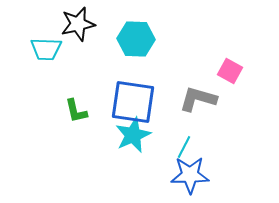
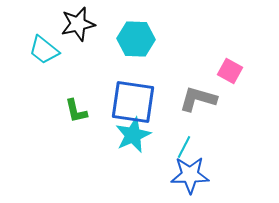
cyan trapezoid: moved 2 px left, 1 px down; rotated 36 degrees clockwise
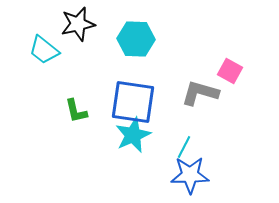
gray L-shape: moved 2 px right, 6 px up
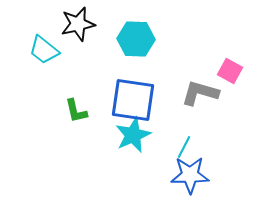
blue square: moved 2 px up
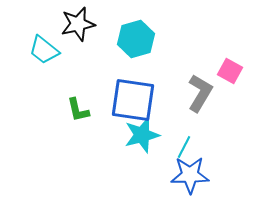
cyan hexagon: rotated 18 degrees counterclockwise
gray L-shape: rotated 105 degrees clockwise
green L-shape: moved 2 px right, 1 px up
cyan star: moved 9 px right; rotated 9 degrees clockwise
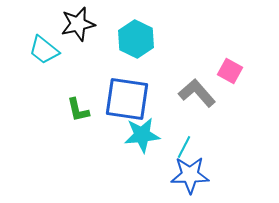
cyan hexagon: rotated 18 degrees counterclockwise
gray L-shape: moved 3 px left; rotated 72 degrees counterclockwise
blue square: moved 6 px left, 1 px up
cyan star: rotated 9 degrees clockwise
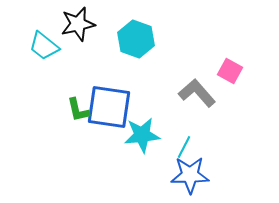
cyan hexagon: rotated 6 degrees counterclockwise
cyan trapezoid: moved 4 px up
blue square: moved 18 px left, 8 px down
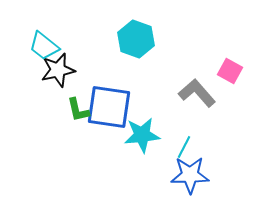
black star: moved 20 px left, 46 px down
